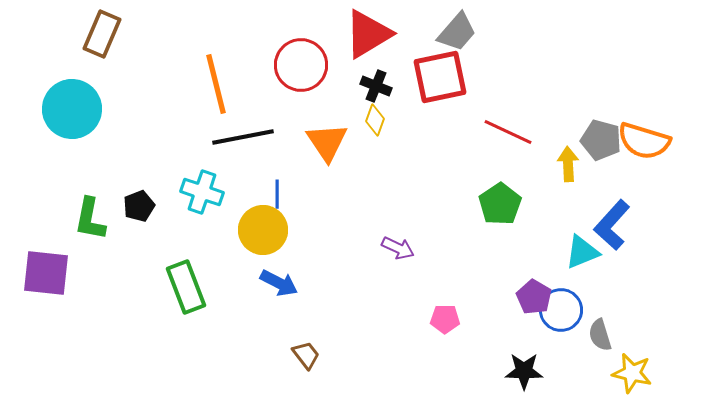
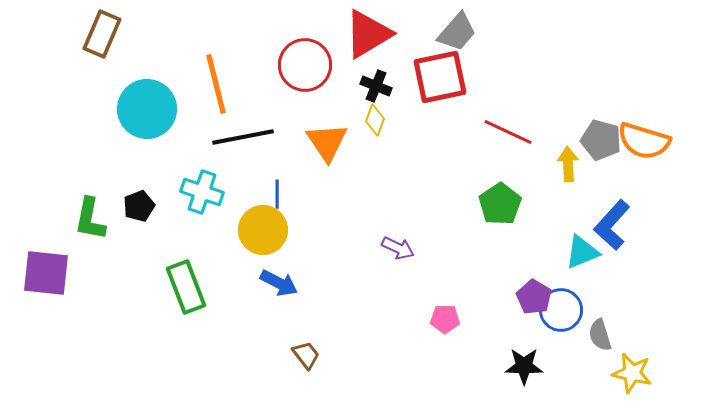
red circle: moved 4 px right
cyan circle: moved 75 px right
black star: moved 5 px up
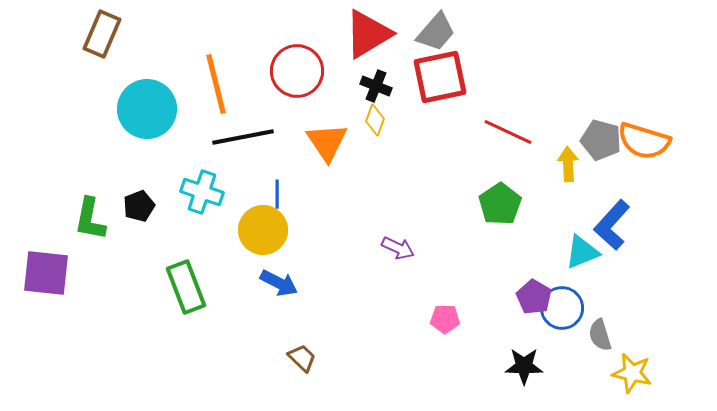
gray trapezoid: moved 21 px left
red circle: moved 8 px left, 6 px down
blue circle: moved 1 px right, 2 px up
brown trapezoid: moved 4 px left, 3 px down; rotated 8 degrees counterclockwise
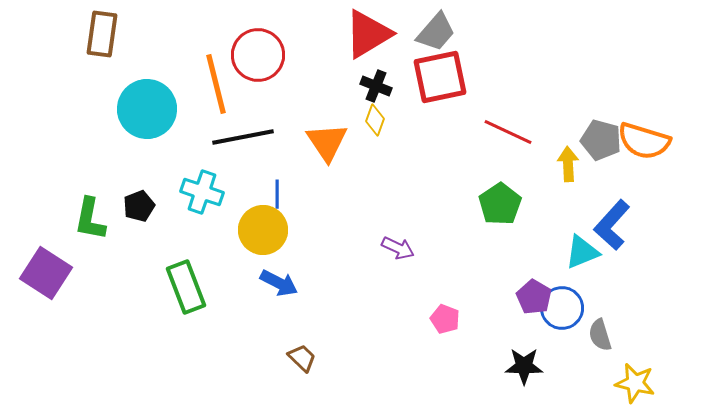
brown rectangle: rotated 15 degrees counterclockwise
red circle: moved 39 px left, 16 px up
purple square: rotated 27 degrees clockwise
pink pentagon: rotated 20 degrees clockwise
yellow star: moved 3 px right, 10 px down
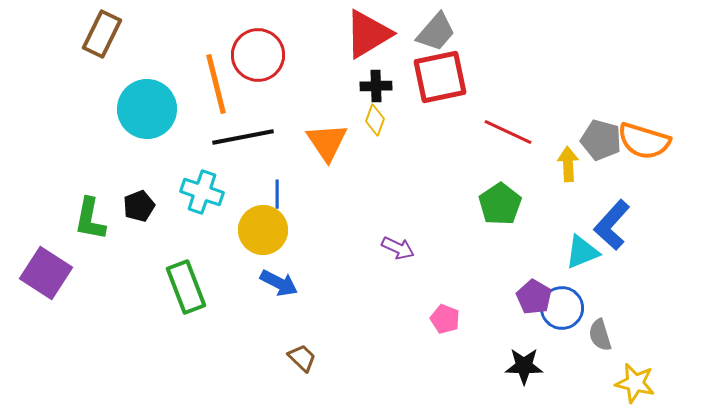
brown rectangle: rotated 18 degrees clockwise
black cross: rotated 24 degrees counterclockwise
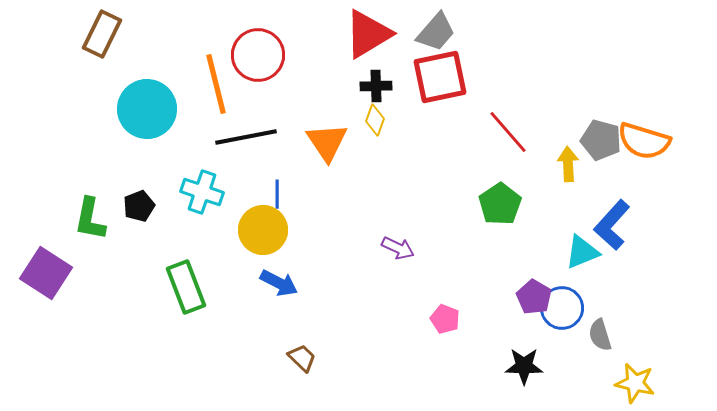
red line: rotated 24 degrees clockwise
black line: moved 3 px right
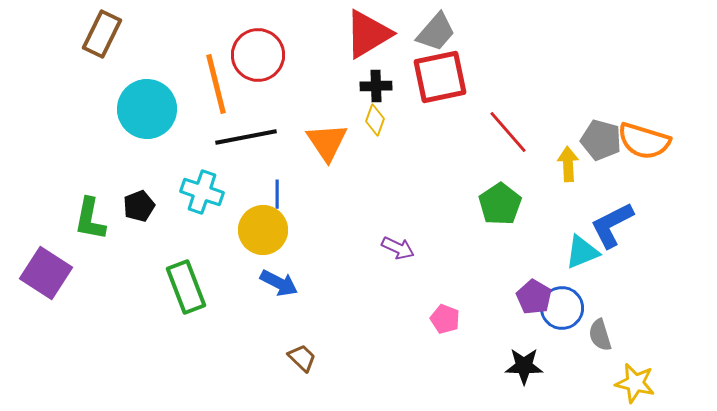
blue L-shape: rotated 21 degrees clockwise
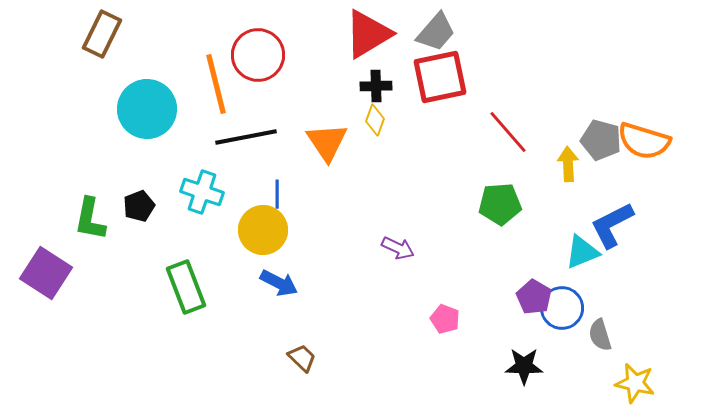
green pentagon: rotated 30 degrees clockwise
